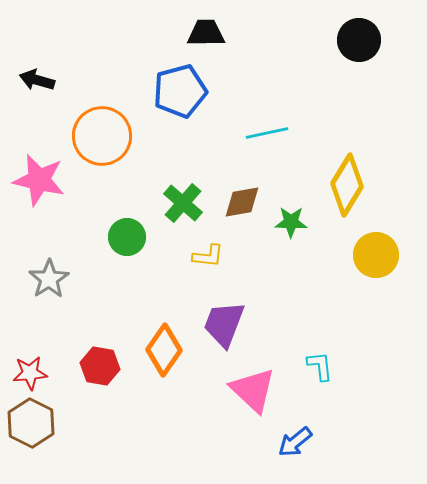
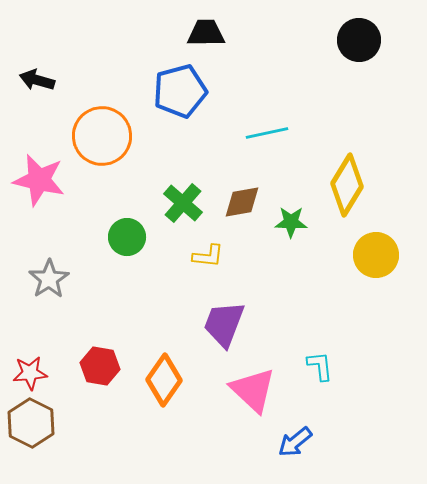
orange diamond: moved 30 px down
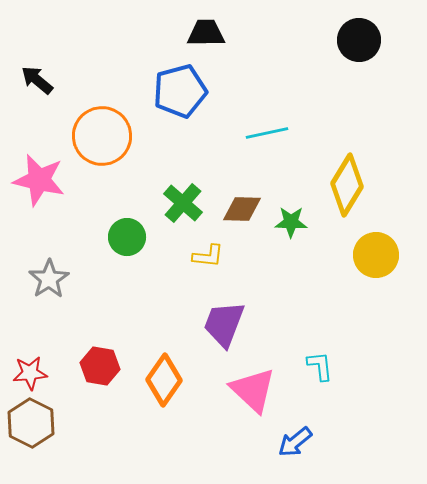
black arrow: rotated 24 degrees clockwise
brown diamond: moved 7 px down; rotated 12 degrees clockwise
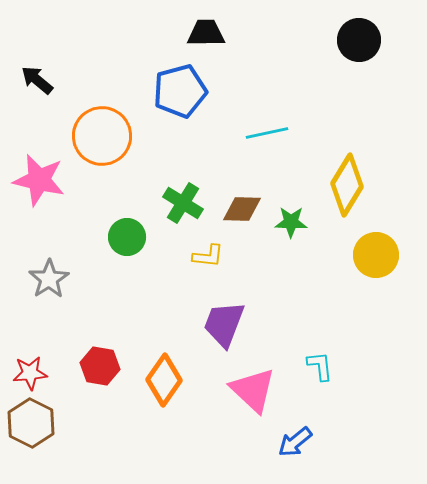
green cross: rotated 9 degrees counterclockwise
